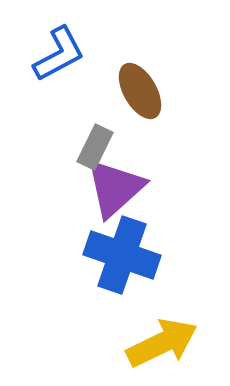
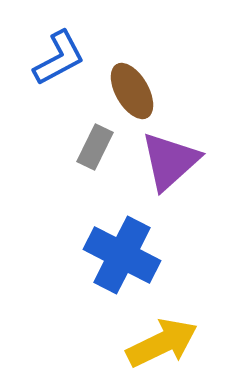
blue L-shape: moved 4 px down
brown ellipse: moved 8 px left
purple triangle: moved 55 px right, 27 px up
blue cross: rotated 8 degrees clockwise
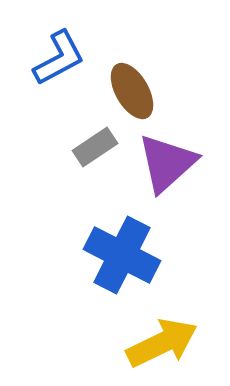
gray rectangle: rotated 30 degrees clockwise
purple triangle: moved 3 px left, 2 px down
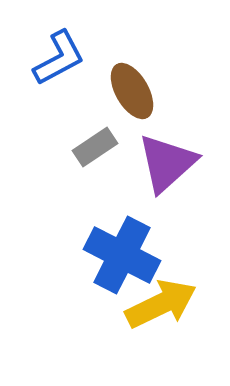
yellow arrow: moved 1 px left, 39 px up
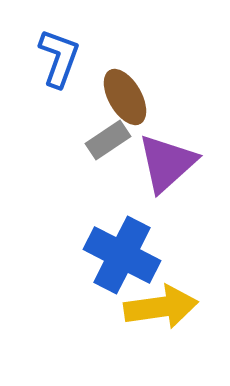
blue L-shape: rotated 42 degrees counterclockwise
brown ellipse: moved 7 px left, 6 px down
gray rectangle: moved 13 px right, 7 px up
yellow arrow: moved 3 px down; rotated 18 degrees clockwise
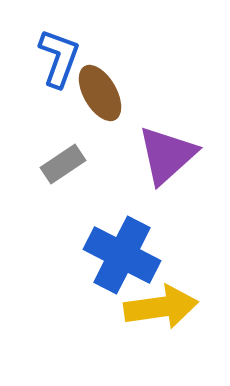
brown ellipse: moved 25 px left, 4 px up
gray rectangle: moved 45 px left, 24 px down
purple triangle: moved 8 px up
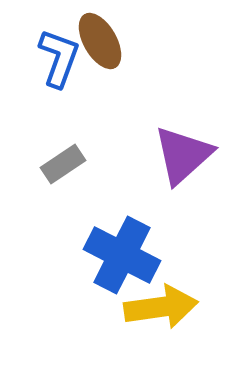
brown ellipse: moved 52 px up
purple triangle: moved 16 px right
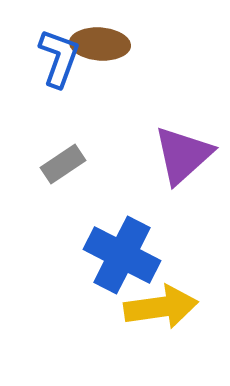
brown ellipse: moved 3 px down; rotated 56 degrees counterclockwise
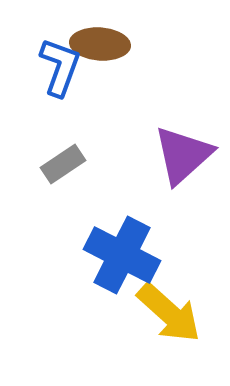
blue L-shape: moved 1 px right, 9 px down
yellow arrow: moved 8 px right, 6 px down; rotated 50 degrees clockwise
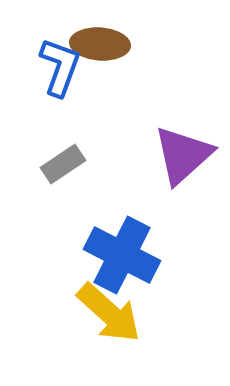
yellow arrow: moved 60 px left
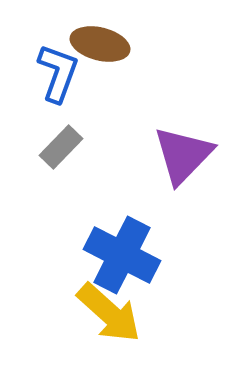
brown ellipse: rotated 10 degrees clockwise
blue L-shape: moved 2 px left, 6 px down
purple triangle: rotated 4 degrees counterclockwise
gray rectangle: moved 2 px left, 17 px up; rotated 12 degrees counterclockwise
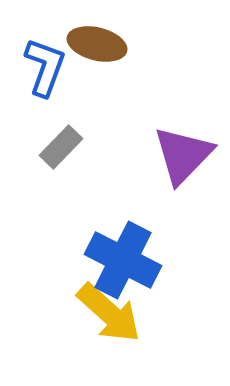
brown ellipse: moved 3 px left
blue L-shape: moved 13 px left, 6 px up
blue cross: moved 1 px right, 5 px down
